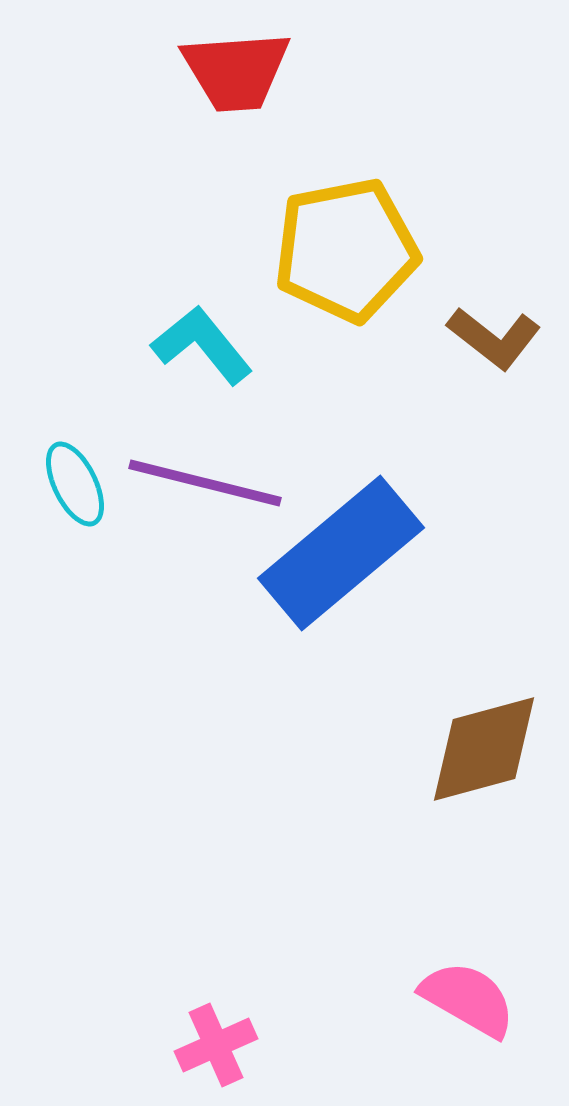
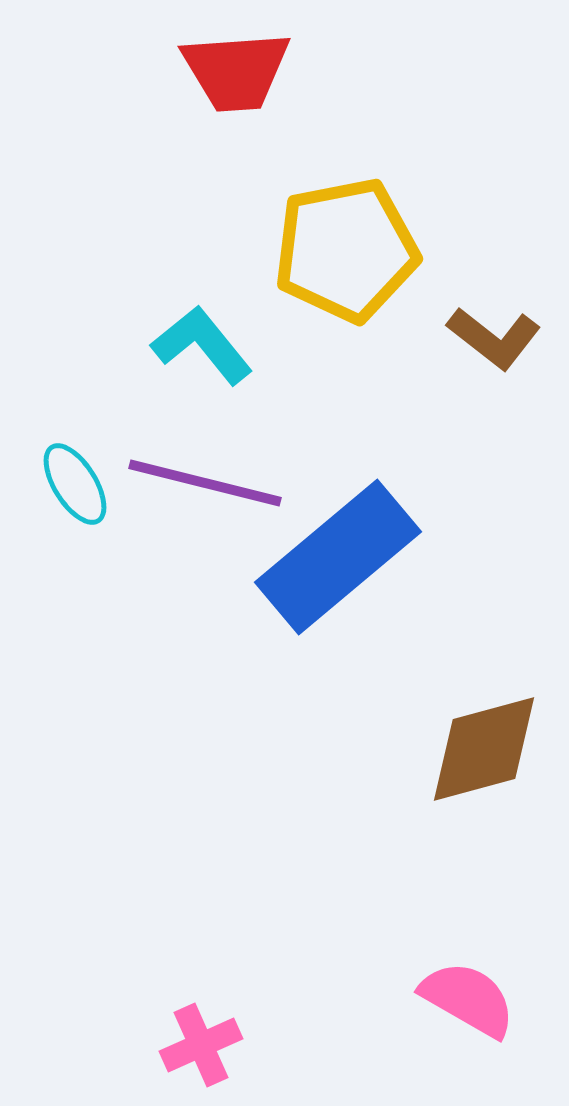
cyan ellipse: rotated 6 degrees counterclockwise
blue rectangle: moved 3 px left, 4 px down
pink cross: moved 15 px left
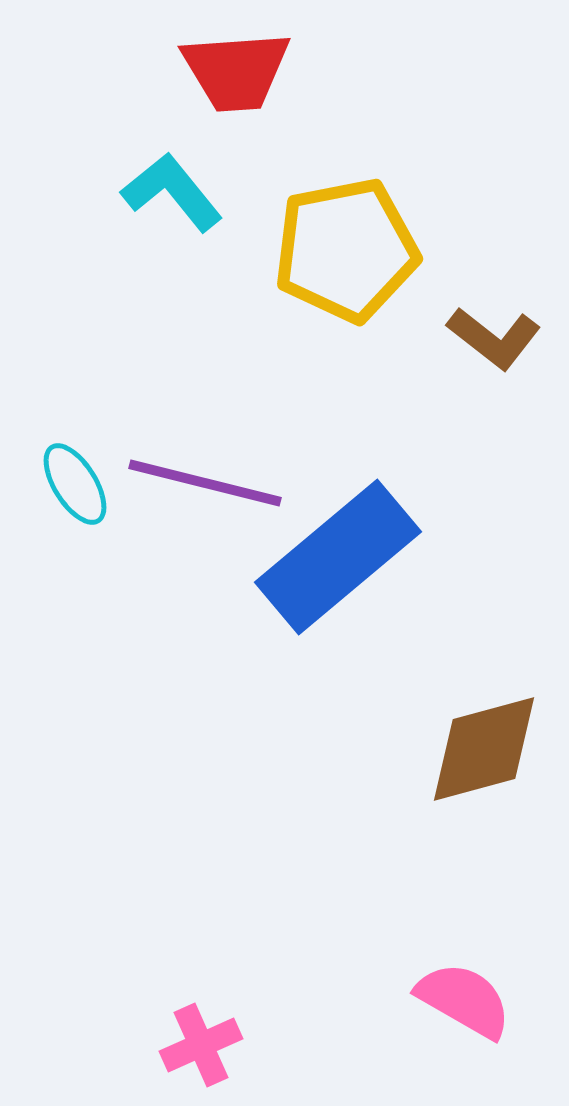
cyan L-shape: moved 30 px left, 153 px up
pink semicircle: moved 4 px left, 1 px down
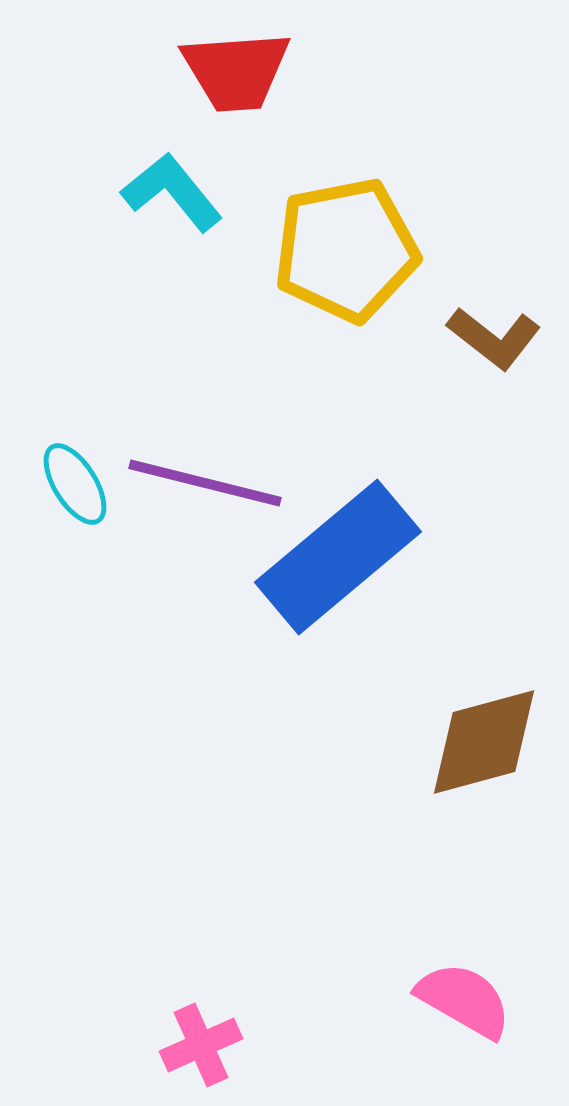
brown diamond: moved 7 px up
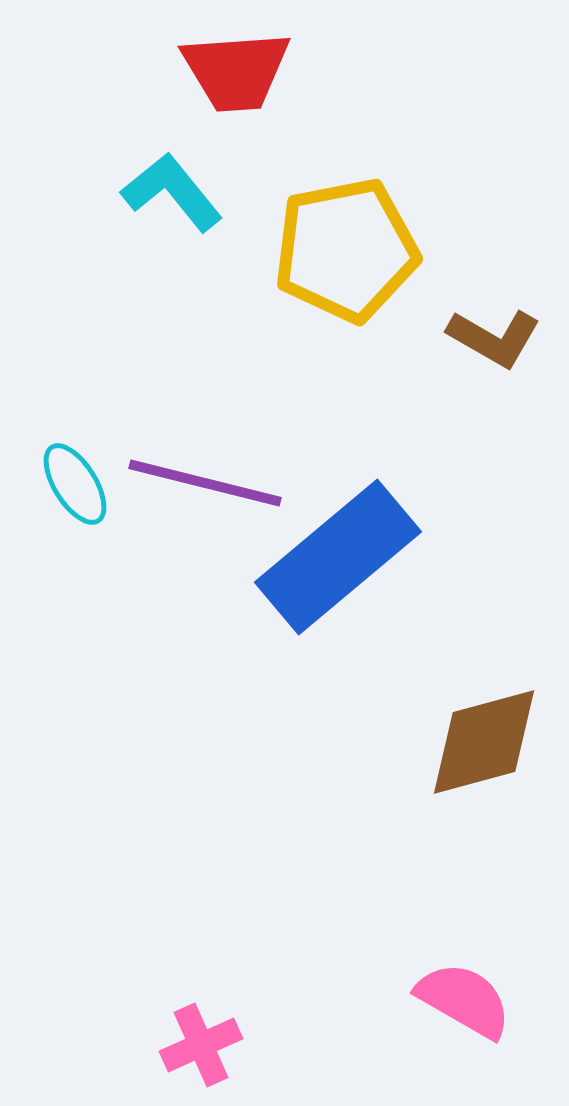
brown L-shape: rotated 8 degrees counterclockwise
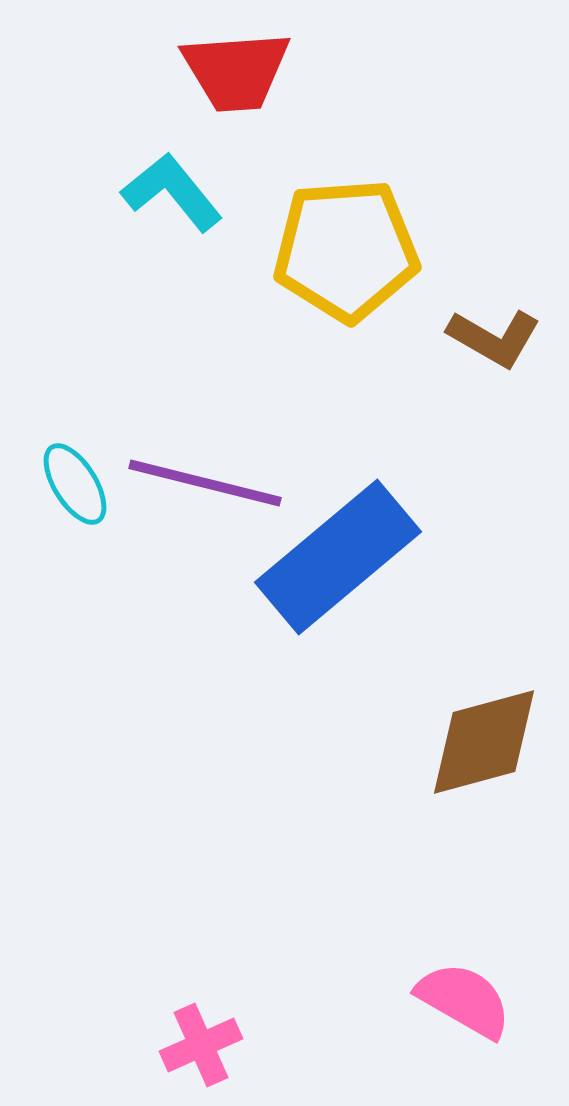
yellow pentagon: rotated 7 degrees clockwise
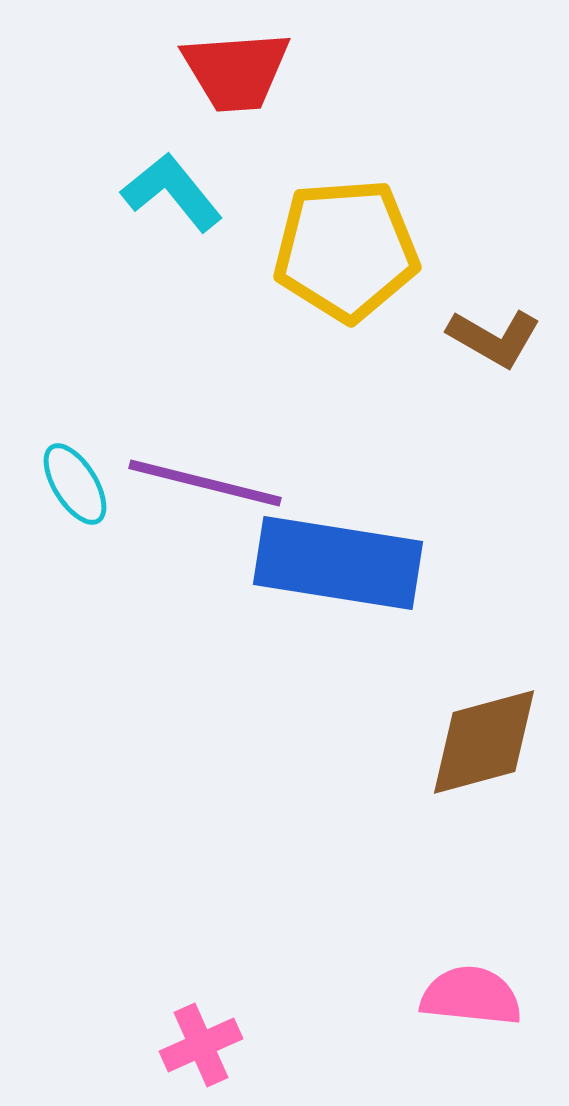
blue rectangle: moved 6 px down; rotated 49 degrees clockwise
pink semicircle: moved 7 px right, 4 px up; rotated 24 degrees counterclockwise
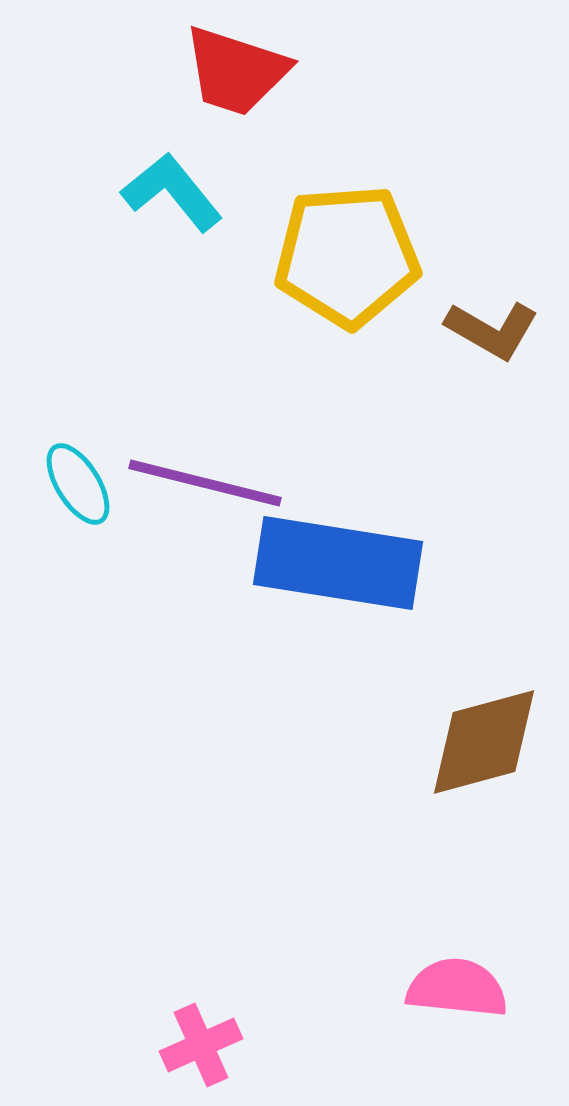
red trapezoid: rotated 22 degrees clockwise
yellow pentagon: moved 1 px right, 6 px down
brown L-shape: moved 2 px left, 8 px up
cyan ellipse: moved 3 px right
pink semicircle: moved 14 px left, 8 px up
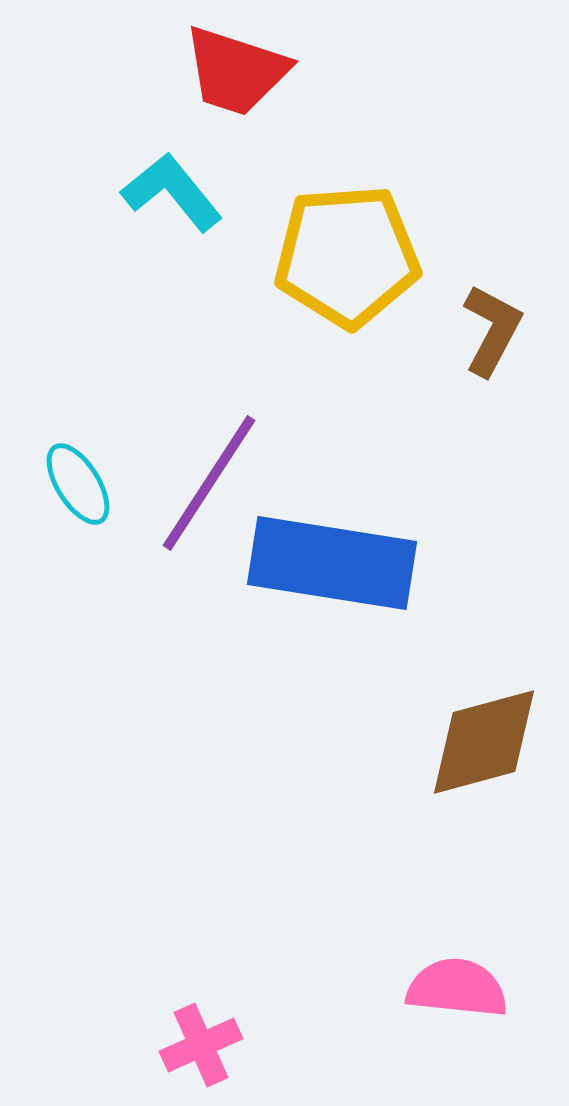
brown L-shape: rotated 92 degrees counterclockwise
purple line: moved 4 px right; rotated 71 degrees counterclockwise
blue rectangle: moved 6 px left
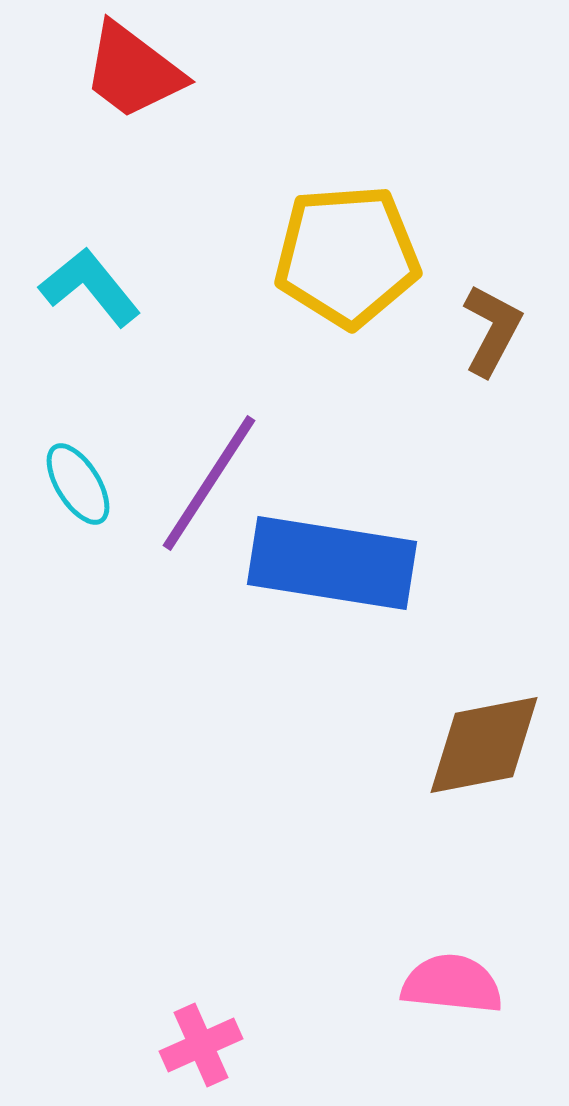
red trapezoid: moved 103 px left; rotated 19 degrees clockwise
cyan L-shape: moved 82 px left, 95 px down
brown diamond: moved 3 px down; rotated 4 degrees clockwise
pink semicircle: moved 5 px left, 4 px up
